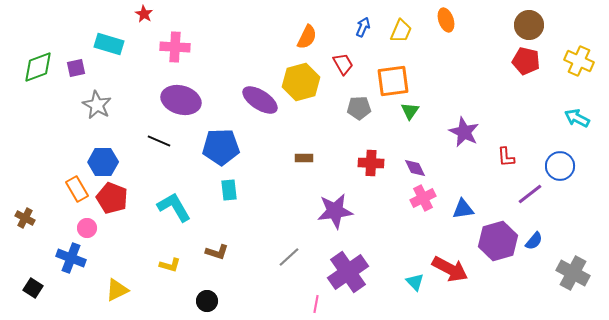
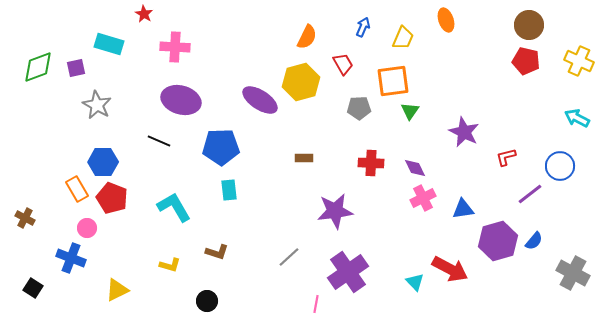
yellow trapezoid at (401, 31): moved 2 px right, 7 px down
red L-shape at (506, 157): rotated 80 degrees clockwise
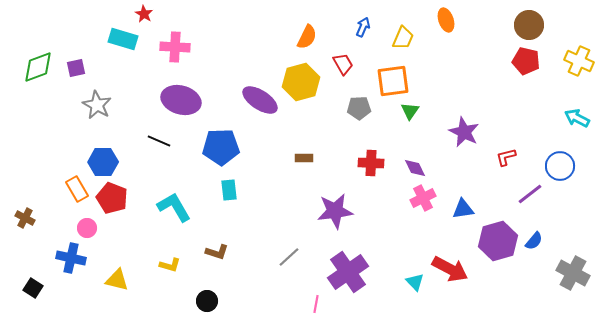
cyan rectangle at (109, 44): moved 14 px right, 5 px up
blue cross at (71, 258): rotated 8 degrees counterclockwise
yellow triangle at (117, 290): moved 10 px up; rotated 40 degrees clockwise
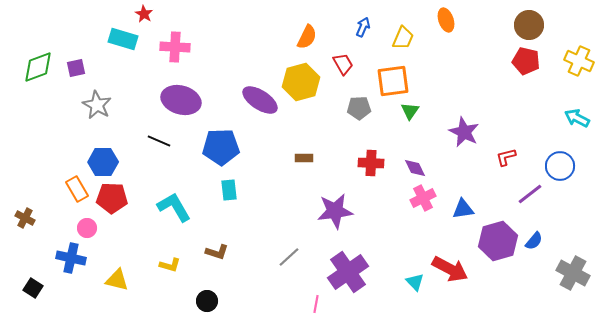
red pentagon at (112, 198): rotated 20 degrees counterclockwise
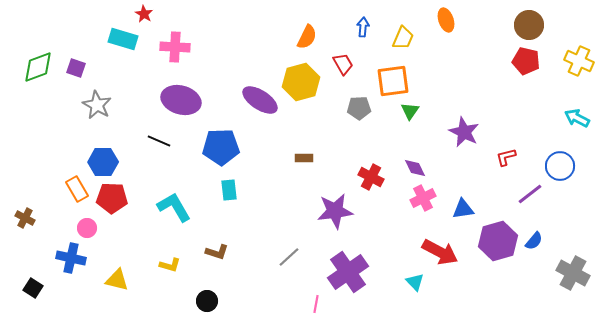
blue arrow at (363, 27): rotated 18 degrees counterclockwise
purple square at (76, 68): rotated 30 degrees clockwise
red cross at (371, 163): moved 14 px down; rotated 25 degrees clockwise
red arrow at (450, 269): moved 10 px left, 17 px up
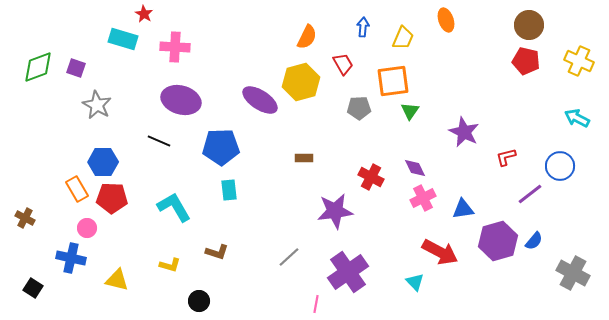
black circle at (207, 301): moved 8 px left
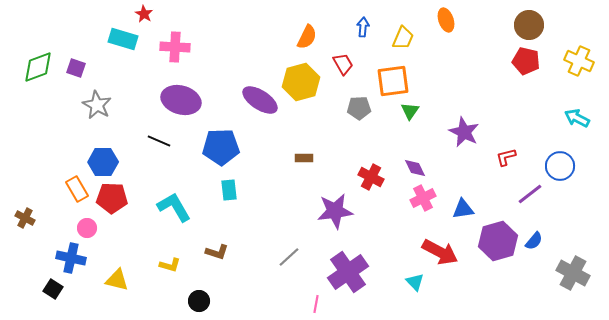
black square at (33, 288): moved 20 px right, 1 px down
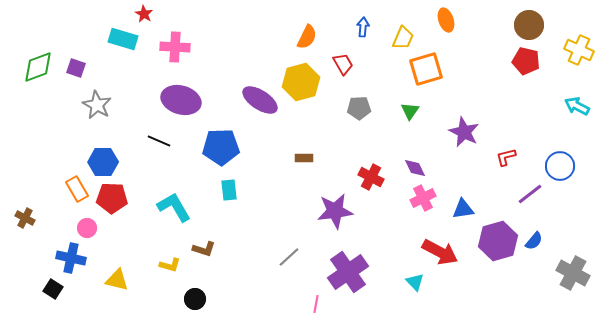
yellow cross at (579, 61): moved 11 px up
orange square at (393, 81): moved 33 px right, 12 px up; rotated 8 degrees counterclockwise
cyan arrow at (577, 118): moved 12 px up
brown L-shape at (217, 252): moved 13 px left, 3 px up
black circle at (199, 301): moved 4 px left, 2 px up
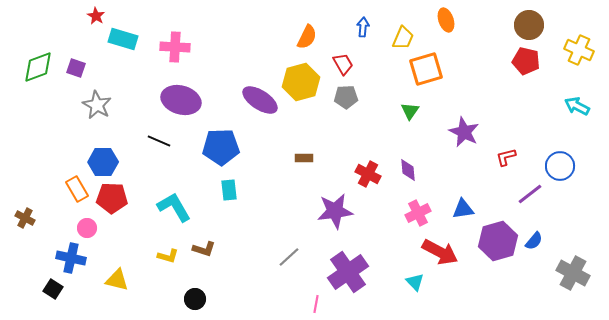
red star at (144, 14): moved 48 px left, 2 px down
gray pentagon at (359, 108): moved 13 px left, 11 px up
purple diamond at (415, 168): moved 7 px left, 2 px down; rotated 20 degrees clockwise
red cross at (371, 177): moved 3 px left, 3 px up
pink cross at (423, 198): moved 5 px left, 15 px down
yellow L-shape at (170, 265): moved 2 px left, 9 px up
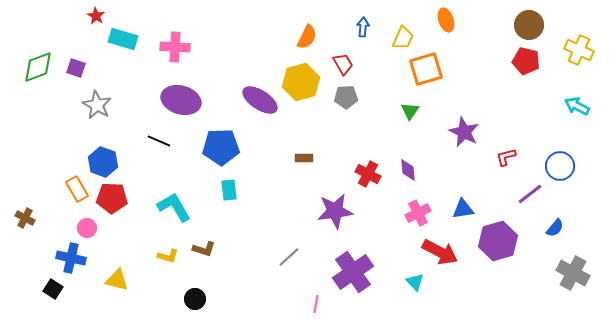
blue hexagon at (103, 162): rotated 20 degrees clockwise
blue semicircle at (534, 241): moved 21 px right, 13 px up
purple cross at (348, 272): moved 5 px right
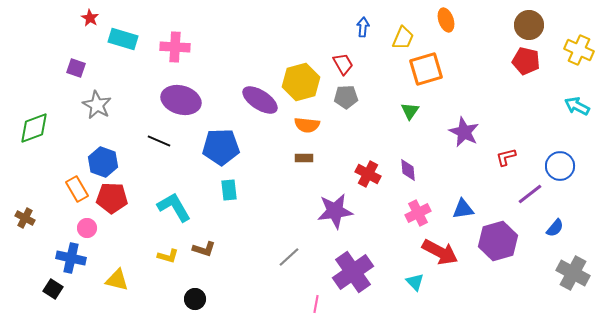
red star at (96, 16): moved 6 px left, 2 px down
orange semicircle at (307, 37): moved 88 px down; rotated 70 degrees clockwise
green diamond at (38, 67): moved 4 px left, 61 px down
